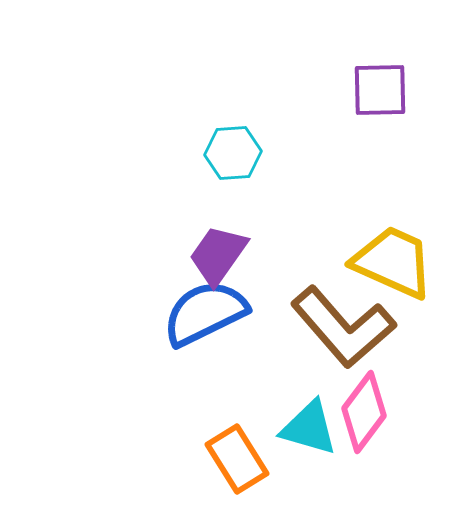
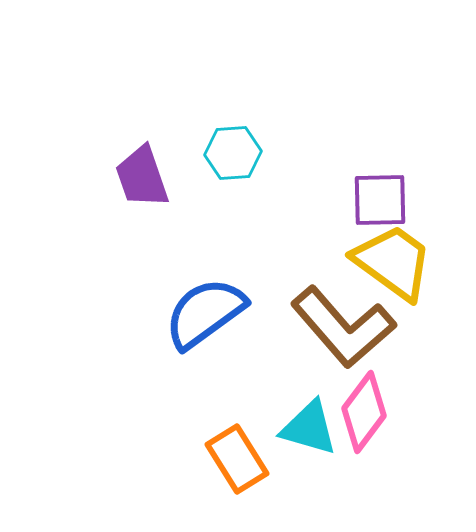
purple square: moved 110 px down
purple trapezoid: moved 76 px left, 78 px up; rotated 54 degrees counterclockwise
yellow trapezoid: rotated 12 degrees clockwise
blue semicircle: rotated 10 degrees counterclockwise
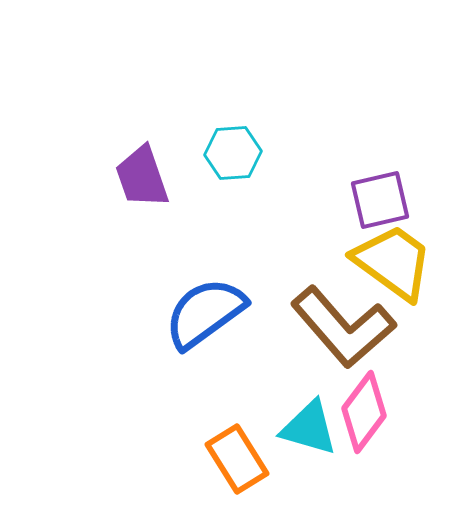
purple square: rotated 12 degrees counterclockwise
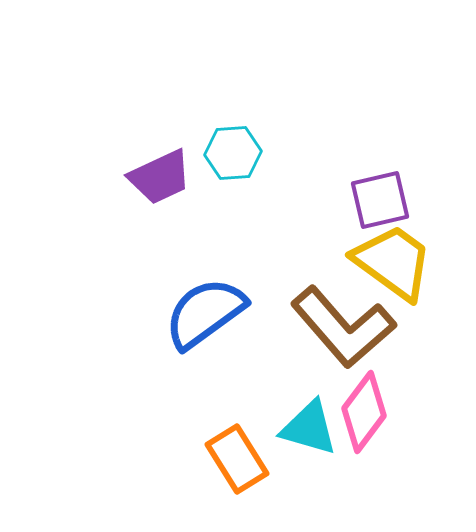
purple trapezoid: moved 18 px right; rotated 96 degrees counterclockwise
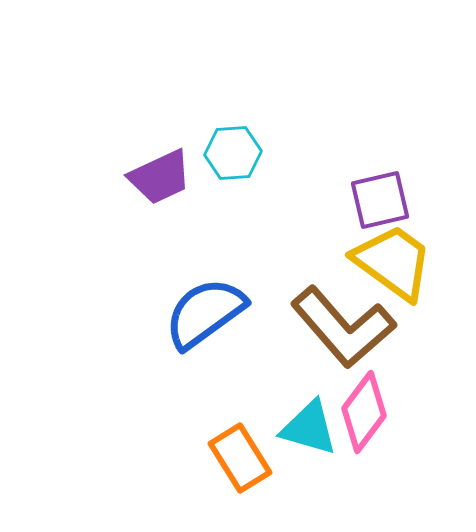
orange rectangle: moved 3 px right, 1 px up
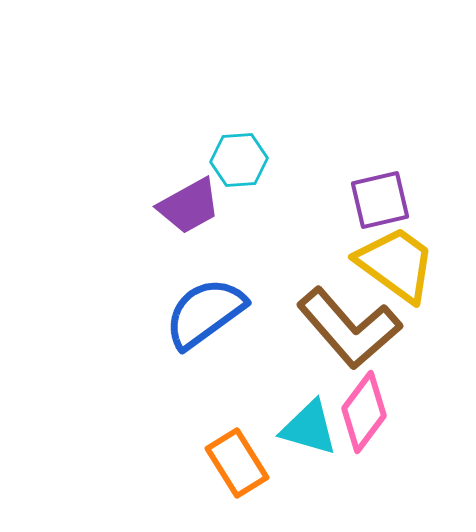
cyan hexagon: moved 6 px right, 7 px down
purple trapezoid: moved 29 px right, 29 px down; rotated 4 degrees counterclockwise
yellow trapezoid: moved 3 px right, 2 px down
brown L-shape: moved 6 px right, 1 px down
orange rectangle: moved 3 px left, 5 px down
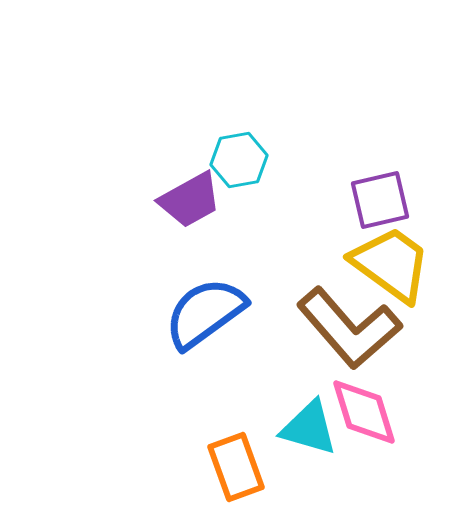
cyan hexagon: rotated 6 degrees counterclockwise
purple trapezoid: moved 1 px right, 6 px up
yellow trapezoid: moved 5 px left
pink diamond: rotated 54 degrees counterclockwise
orange rectangle: moved 1 px left, 4 px down; rotated 12 degrees clockwise
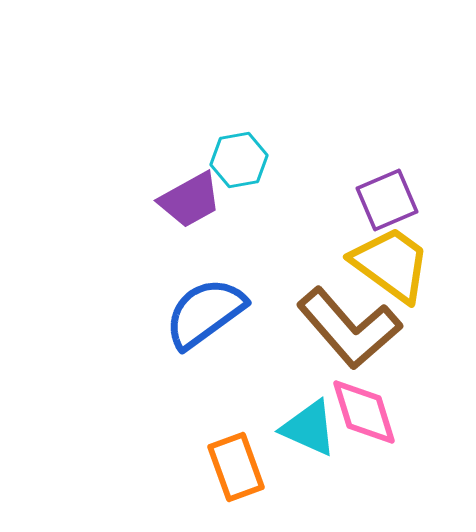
purple square: moved 7 px right; rotated 10 degrees counterclockwise
cyan triangle: rotated 8 degrees clockwise
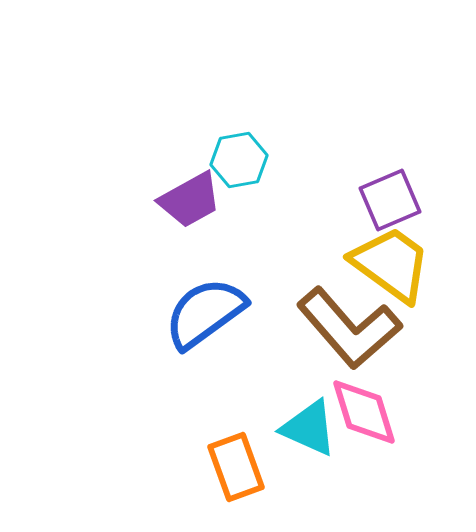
purple square: moved 3 px right
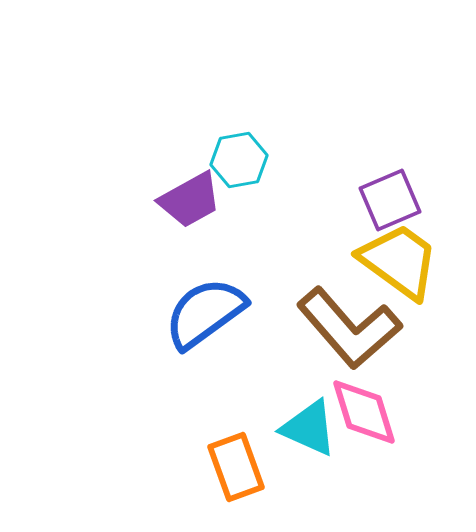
yellow trapezoid: moved 8 px right, 3 px up
